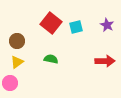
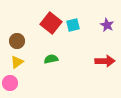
cyan square: moved 3 px left, 2 px up
green semicircle: rotated 24 degrees counterclockwise
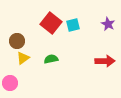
purple star: moved 1 px right, 1 px up
yellow triangle: moved 6 px right, 4 px up
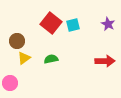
yellow triangle: moved 1 px right
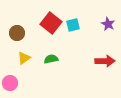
brown circle: moved 8 px up
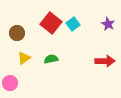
cyan square: moved 1 px up; rotated 24 degrees counterclockwise
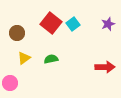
purple star: rotated 24 degrees clockwise
red arrow: moved 6 px down
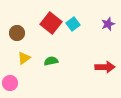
green semicircle: moved 2 px down
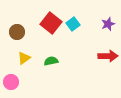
brown circle: moved 1 px up
red arrow: moved 3 px right, 11 px up
pink circle: moved 1 px right, 1 px up
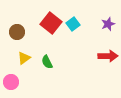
green semicircle: moved 4 px left, 1 px down; rotated 104 degrees counterclockwise
